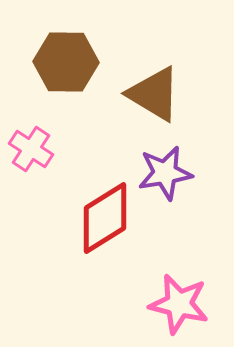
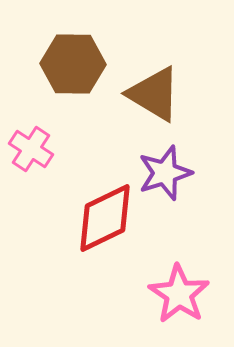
brown hexagon: moved 7 px right, 2 px down
purple star: rotated 8 degrees counterclockwise
red diamond: rotated 6 degrees clockwise
pink star: moved 10 px up; rotated 20 degrees clockwise
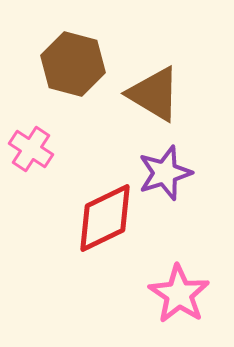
brown hexagon: rotated 14 degrees clockwise
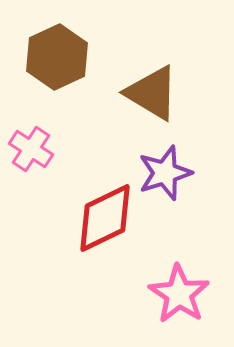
brown hexagon: moved 16 px left, 7 px up; rotated 20 degrees clockwise
brown triangle: moved 2 px left, 1 px up
